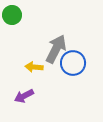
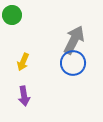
gray arrow: moved 18 px right, 9 px up
yellow arrow: moved 11 px left, 5 px up; rotated 72 degrees counterclockwise
purple arrow: rotated 72 degrees counterclockwise
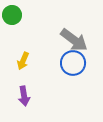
gray arrow: rotated 100 degrees clockwise
yellow arrow: moved 1 px up
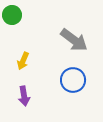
blue circle: moved 17 px down
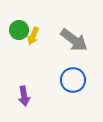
green circle: moved 7 px right, 15 px down
yellow arrow: moved 10 px right, 25 px up
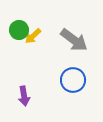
yellow arrow: rotated 24 degrees clockwise
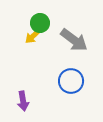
green circle: moved 21 px right, 7 px up
blue circle: moved 2 px left, 1 px down
purple arrow: moved 1 px left, 5 px down
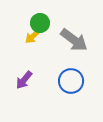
purple arrow: moved 1 px right, 21 px up; rotated 48 degrees clockwise
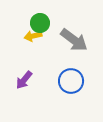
yellow arrow: rotated 30 degrees clockwise
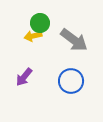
purple arrow: moved 3 px up
